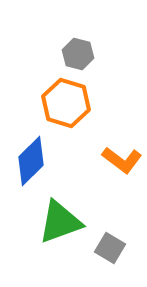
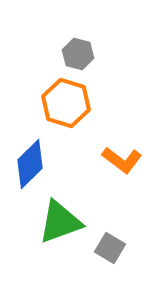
blue diamond: moved 1 px left, 3 px down
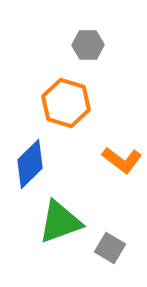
gray hexagon: moved 10 px right, 9 px up; rotated 16 degrees counterclockwise
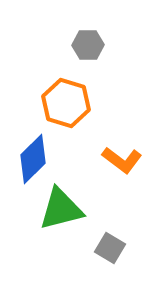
blue diamond: moved 3 px right, 5 px up
green triangle: moved 1 px right, 13 px up; rotated 6 degrees clockwise
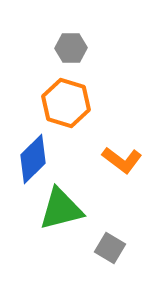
gray hexagon: moved 17 px left, 3 px down
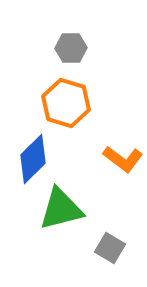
orange L-shape: moved 1 px right, 1 px up
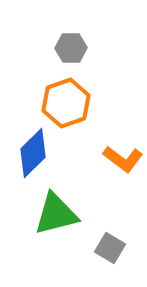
orange hexagon: rotated 24 degrees clockwise
blue diamond: moved 6 px up
green triangle: moved 5 px left, 5 px down
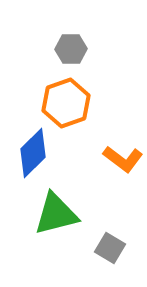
gray hexagon: moved 1 px down
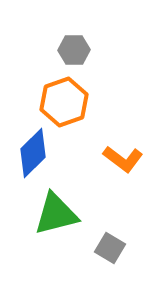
gray hexagon: moved 3 px right, 1 px down
orange hexagon: moved 2 px left, 1 px up
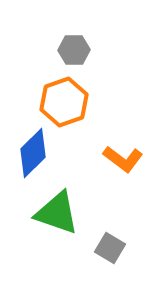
green triangle: moved 1 px right, 1 px up; rotated 33 degrees clockwise
